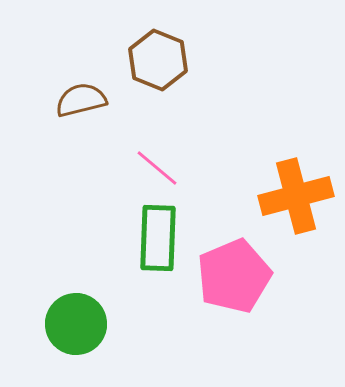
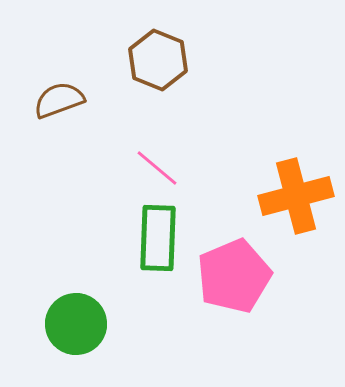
brown semicircle: moved 22 px left; rotated 6 degrees counterclockwise
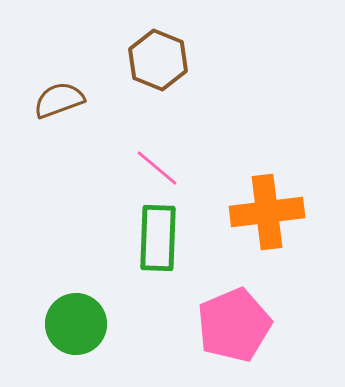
orange cross: moved 29 px left, 16 px down; rotated 8 degrees clockwise
pink pentagon: moved 49 px down
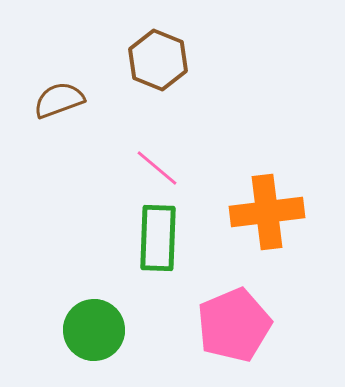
green circle: moved 18 px right, 6 px down
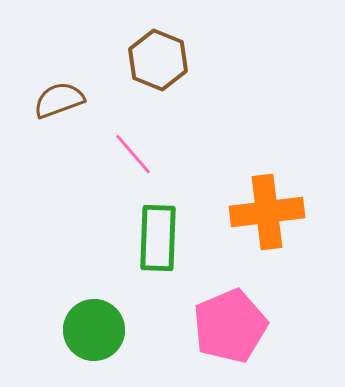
pink line: moved 24 px left, 14 px up; rotated 9 degrees clockwise
pink pentagon: moved 4 px left, 1 px down
